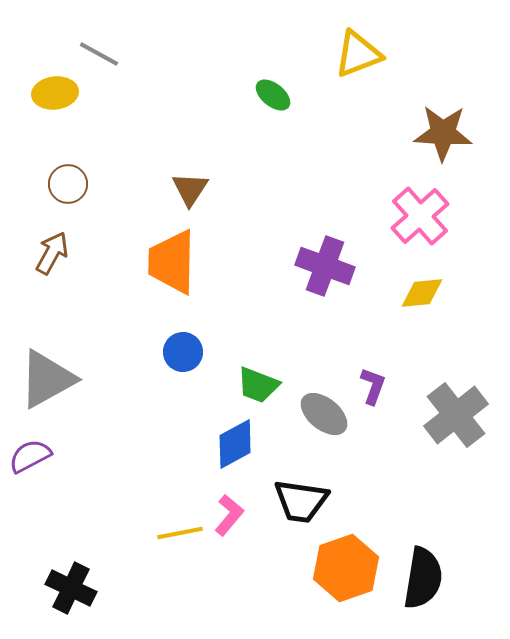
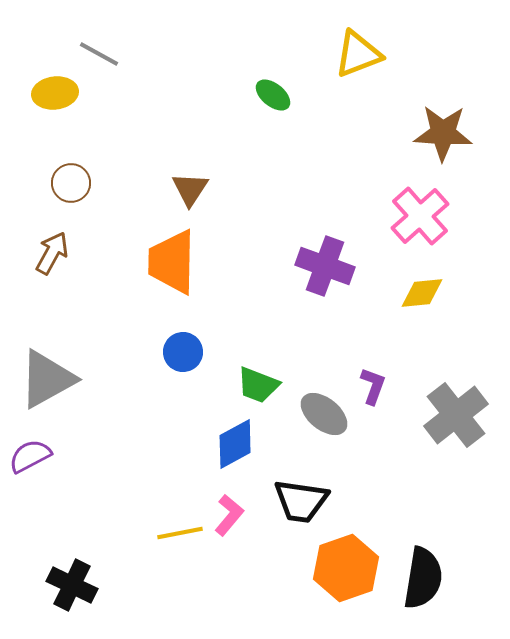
brown circle: moved 3 px right, 1 px up
black cross: moved 1 px right, 3 px up
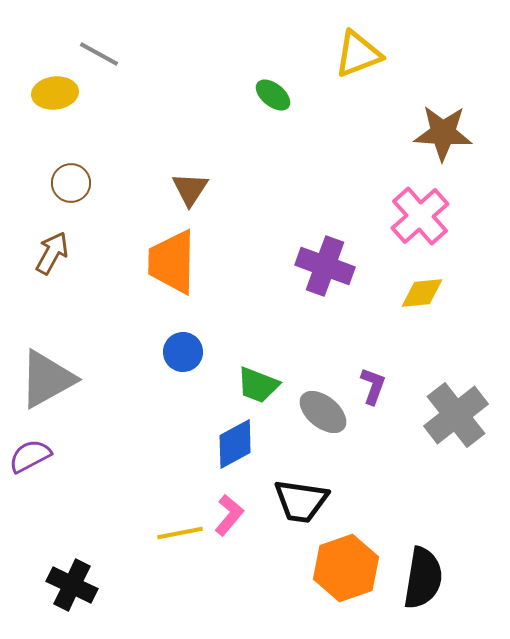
gray ellipse: moved 1 px left, 2 px up
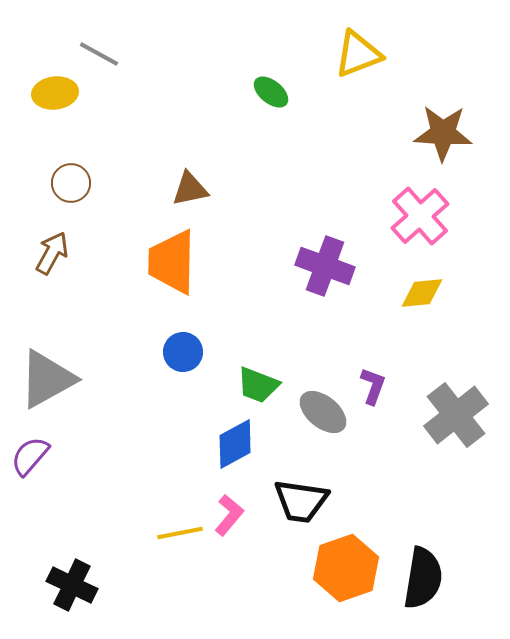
green ellipse: moved 2 px left, 3 px up
brown triangle: rotated 45 degrees clockwise
purple semicircle: rotated 21 degrees counterclockwise
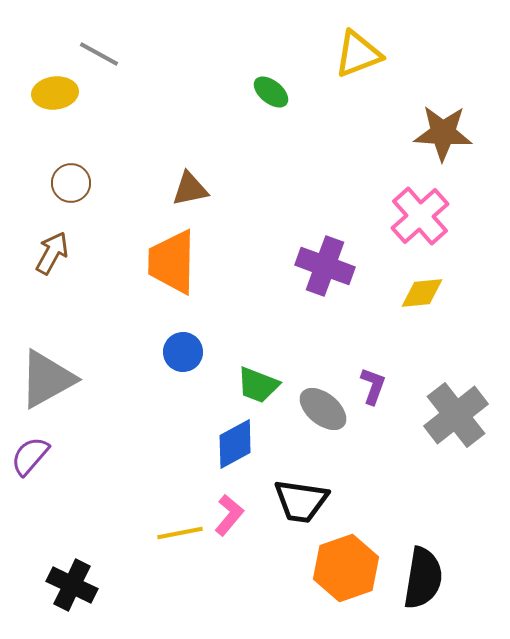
gray ellipse: moved 3 px up
